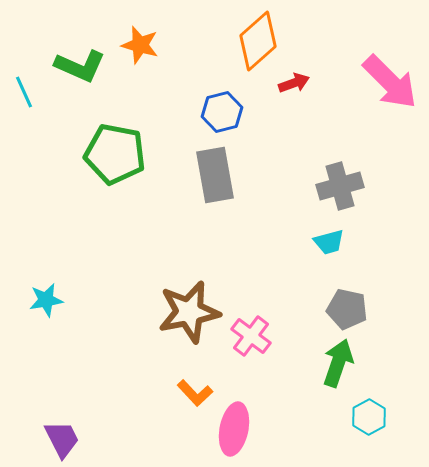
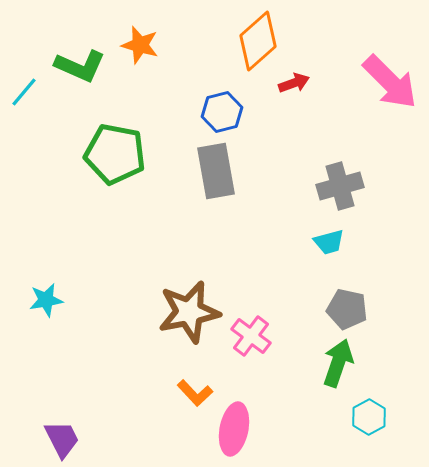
cyan line: rotated 64 degrees clockwise
gray rectangle: moved 1 px right, 4 px up
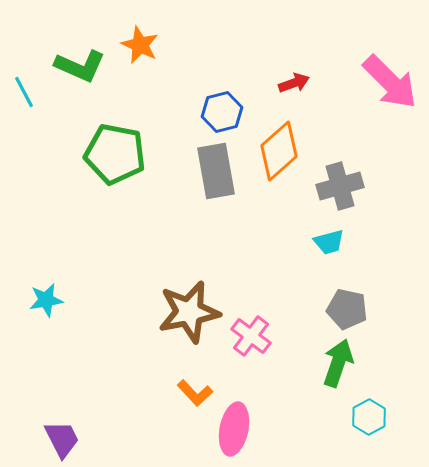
orange diamond: moved 21 px right, 110 px down
orange star: rotated 9 degrees clockwise
cyan line: rotated 68 degrees counterclockwise
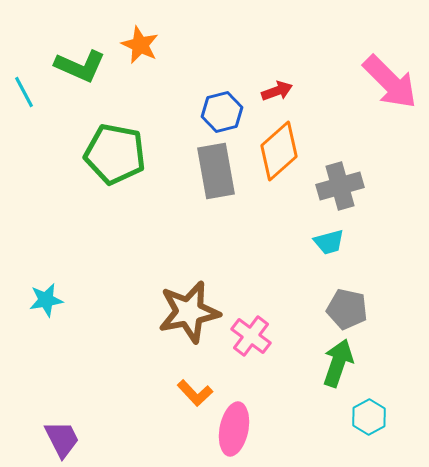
red arrow: moved 17 px left, 8 px down
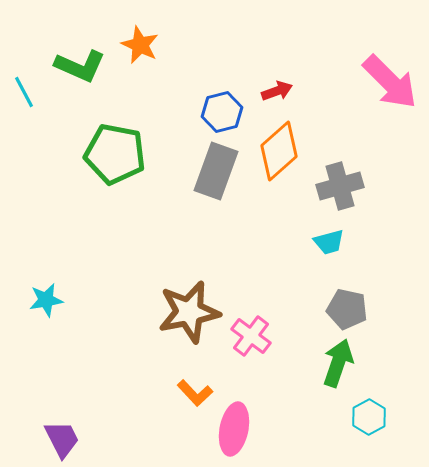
gray rectangle: rotated 30 degrees clockwise
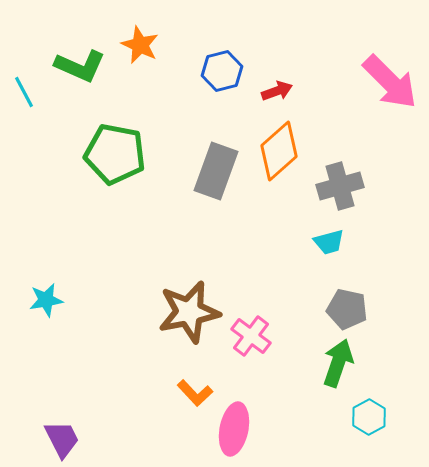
blue hexagon: moved 41 px up
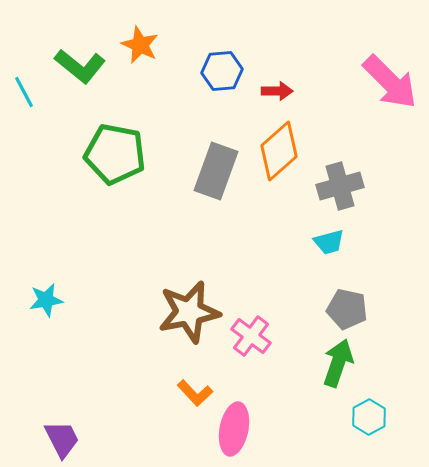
green L-shape: rotated 15 degrees clockwise
blue hexagon: rotated 9 degrees clockwise
red arrow: rotated 20 degrees clockwise
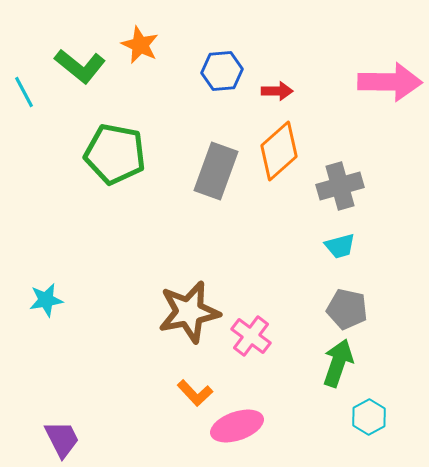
pink arrow: rotated 44 degrees counterclockwise
cyan trapezoid: moved 11 px right, 4 px down
pink ellipse: moved 3 px right, 3 px up; rotated 60 degrees clockwise
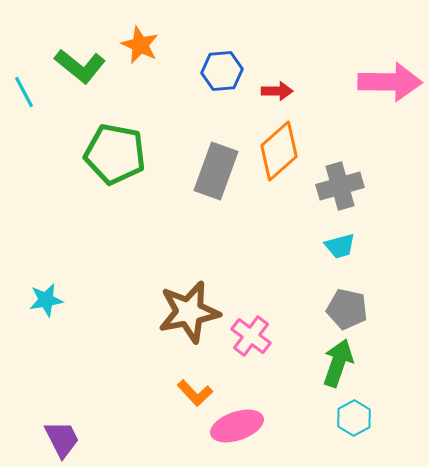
cyan hexagon: moved 15 px left, 1 px down
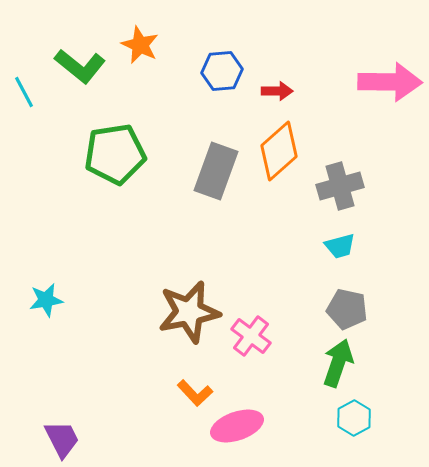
green pentagon: rotated 20 degrees counterclockwise
